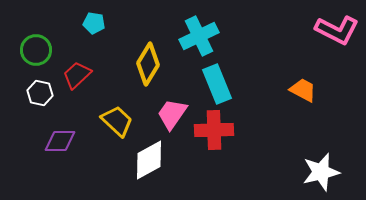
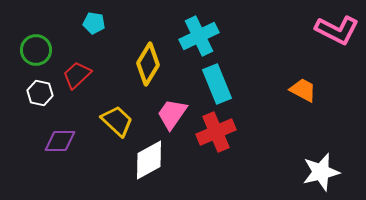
red cross: moved 2 px right, 2 px down; rotated 21 degrees counterclockwise
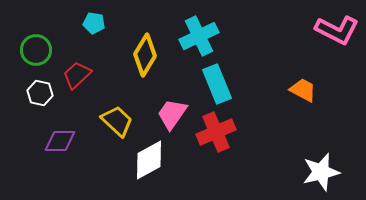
yellow diamond: moved 3 px left, 9 px up
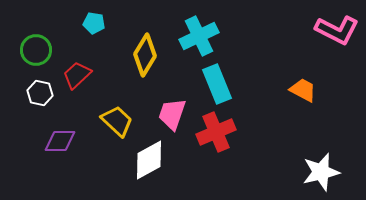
pink trapezoid: rotated 16 degrees counterclockwise
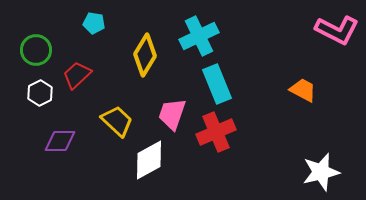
white hexagon: rotated 20 degrees clockwise
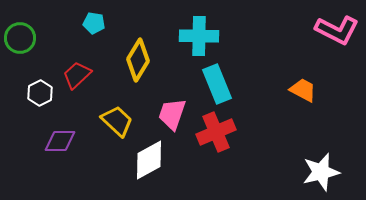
cyan cross: rotated 27 degrees clockwise
green circle: moved 16 px left, 12 px up
yellow diamond: moved 7 px left, 5 px down
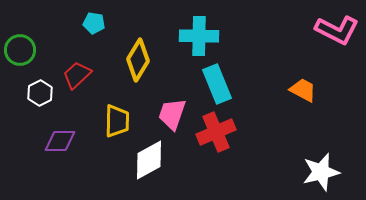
green circle: moved 12 px down
yellow trapezoid: rotated 48 degrees clockwise
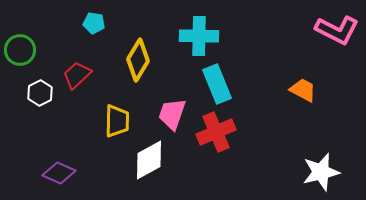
purple diamond: moved 1 px left, 32 px down; rotated 24 degrees clockwise
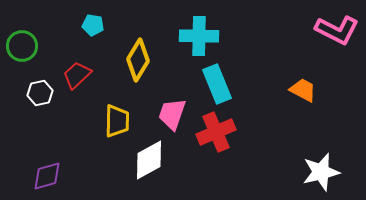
cyan pentagon: moved 1 px left, 2 px down
green circle: moved 2 px right, 4 px up
white hexagon: rotated 15 degrees clockwise
purple diamond: moved 12 px left, 3 px down; rotated 40 degrees counterclockwise
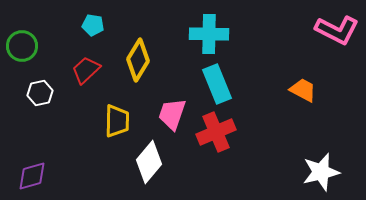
cyan cross: moved 10 px right, 2 px up
red trapezoid: moved 9 px right, 5 px up
white diamond: moved 2 px down; rotated 21 degrees counterclockwise
purple diamond: moved 15 px left
